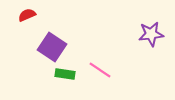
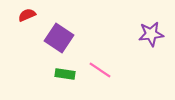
purple square: moved 7 px right, 9 px up
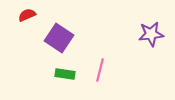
pink line: rotated 70 degrees clockwise
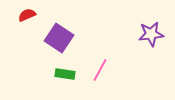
pink line: rotated 15 degrees clockwise
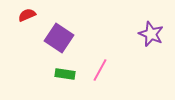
purple star: rotated 30 degrees clockwise
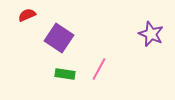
pink line: moved 1 px left, 1 px up
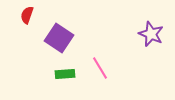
red semicircle: rotated 48 degrees counterclockwise
pink line: moved 1 px right, 1 px up; rotated 60 degrees counterclockwise
green rectangle: rotated 12 degrees counterclockwise
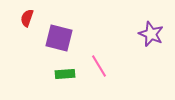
red semicircle: moved 3 px down
purple square: rotated 20 degrees counterclockwise
pink line: moved 1 px left, 2 px up
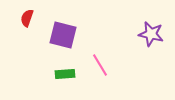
purple star: rotated 10 degrees counterclockwise
purple square: moved 4 px right, 3 px up
pink line: moved 1 px right, 1 px up
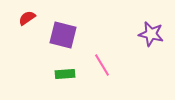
red semicircle: rotated 36 degrees clockwise
pink line: moved 2 px right
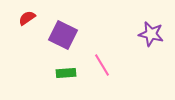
purple square: rotated 12 degrees clockwise
green rectangle: moved 1 px right, 1 px up
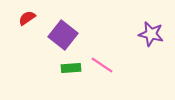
purple square: rotated 12 degrees clockwise
pink line: rotated 25 degrees counterclockwise
green rectangle: moved 5 px right, 5 px up
